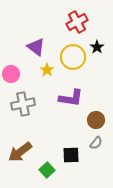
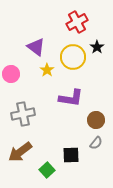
gray cross: moved 10 px down
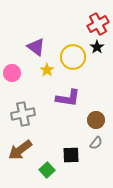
red cross: moved 21 px right, 2 px down
pink circle: moved 1 px right, 1 px up
purple L-shape: moved 3 px left
brown arrow: moved 2 px up
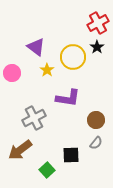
red cross: moved 1 px up
gray cross: moved 11 px right, 4 px down; rotated 15 degrees counterclockwise
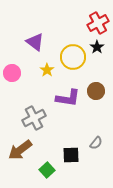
purple triangle: moved 1 px left, 5 px up
brown circle: moved 29 px up
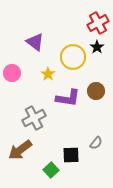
yellow star: moved 1 px right, 4 px down
green square: moved 4 px right
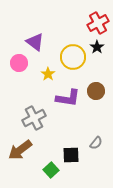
pink circle: moved 7 px right, 10 px up
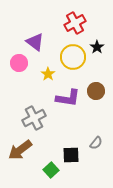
red cross: moved 23 px left
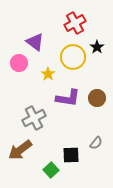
brown circle: moved 1 px right, 7 px down
